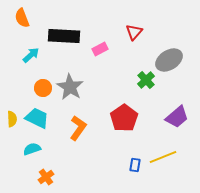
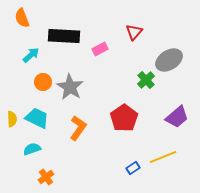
orange circle: moved 6 px up
blue rectangle: moved 2 px left, 3 px down; rotated 48 degrees clockwise
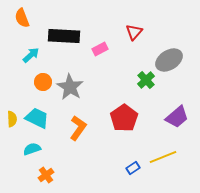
orange cross: moved 2 px up
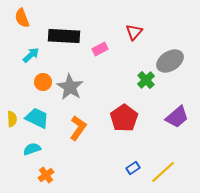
gray ellipse: moved 1 px right, 1 px down
yellow line: moved 15 px down; rotated 20 degrees counterclockwise
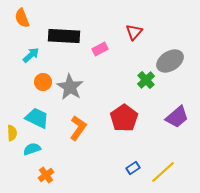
yellow semicircle: moved 14 px down
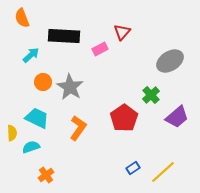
red triangle: moved 12 px left
green cross: moved 5 px right, 15 px down
cyan semicircle: moved 1 px left, 2 px up
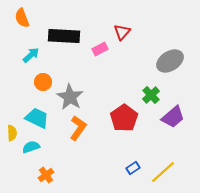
gray star: moved 10 px down
purple trapezoid: moved 4 px left
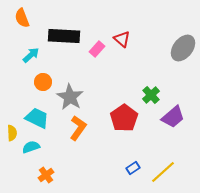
red triangle: moved 7 px down; rotated 30 degrees counterclockwise
pink rectangle: moved 3 px left; rotated 21 degrees counterclockwise
gray ellipse: moved 13 px right, 13 px up; rotated 20 degrees counterclockwise
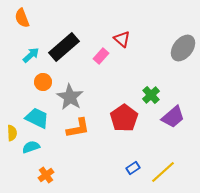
black rectangle: moved 11 px down; rotated 44 degrees counterclockwise
pink rectangle: moved 4 px right, 7 px down
orange L-shape: rotated 45 degrees clockwise
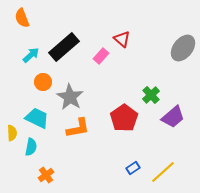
cyan semicircle: rotated 120 degrees clockwise
